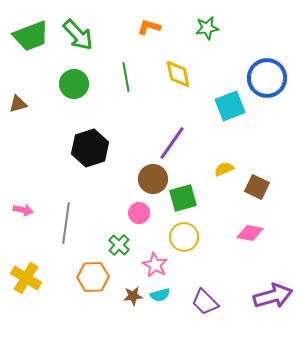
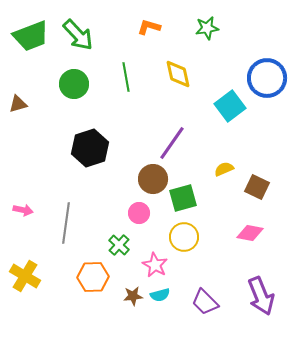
cyan square: rotated 16 degrees counterclockwise
yellow cross: moved 1 px left, 2 px up
purple arrow: moved 12 px left; rotated 84 degrees clockwise
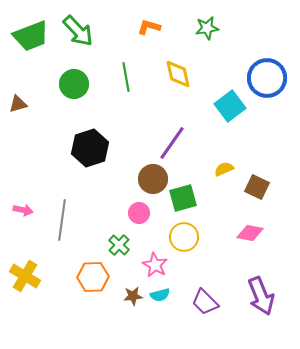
green arrow: moved 4 px up
gray line: moved 4 px left, 3 px up
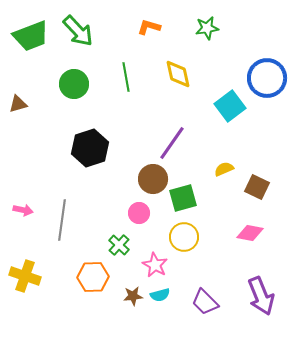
yellow cross: rotated 12 degrees counterclockwise
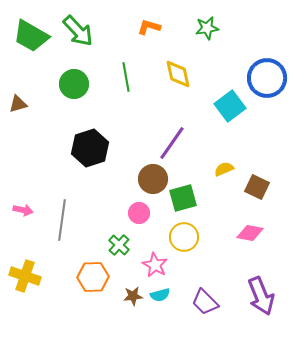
green trapezoid: rotated 51 degrees clockwise
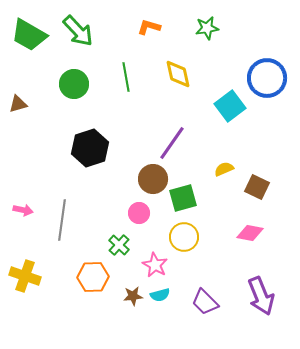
green trapezoid: moved 2 px left, 1 px up
